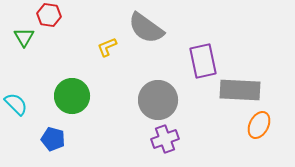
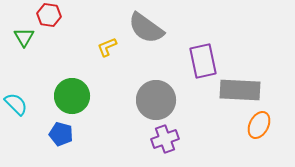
gray circle: moved 2 px left
blue pentagon: moved 8 px right, 5 px up
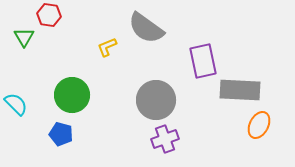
green circle: moved 1 px up
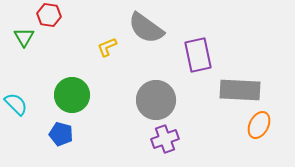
purple rectangle: moved 5 px left, 6 px up
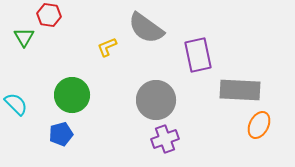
blue pentagon: rotated 30 degrees counterclockwise
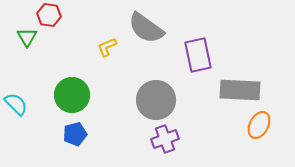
green triangle: moved 3 px right
blue pentagon: moved 14 px right
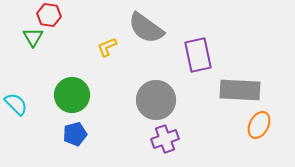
green triangle: moved 6 px right
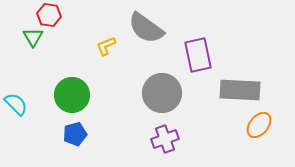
yellow L-shape: moved 1 px left, 1 px up
gray circle: moved 6 px right, 7 px up
orange ellipse: rotated 12 degrees clockwise
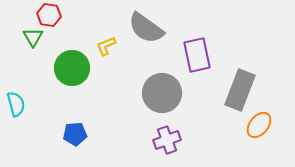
purple rectangle: moved 1 px left
gray rectangle: rotated 72 degrees counterclockwise
green circle: moved 27 px up
cyan semicircle: rotated 30 degrees clockwise
blue pentagon: rotated 10 degrees clockwise
purple cross: moved 2 px right, 1 px down
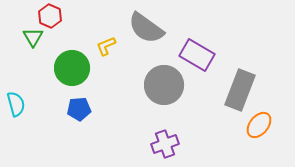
red hexagon: moved 1 px right, 1 px down; rotated 15 degrees clockwise
purple rectangle: rotated 48 degrees counterclockwise
gray circle: moved 2 px right, 8 px up
blue pentagon: moved 4 px right, 25 px up
purple cross: moved 2 px left, 4 px down
